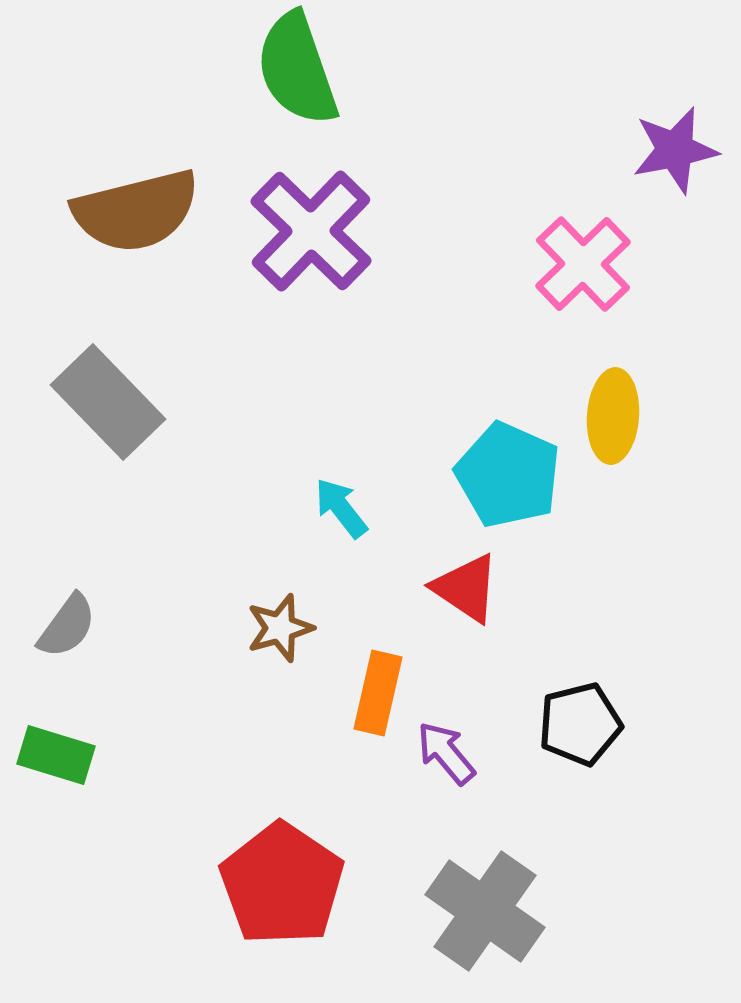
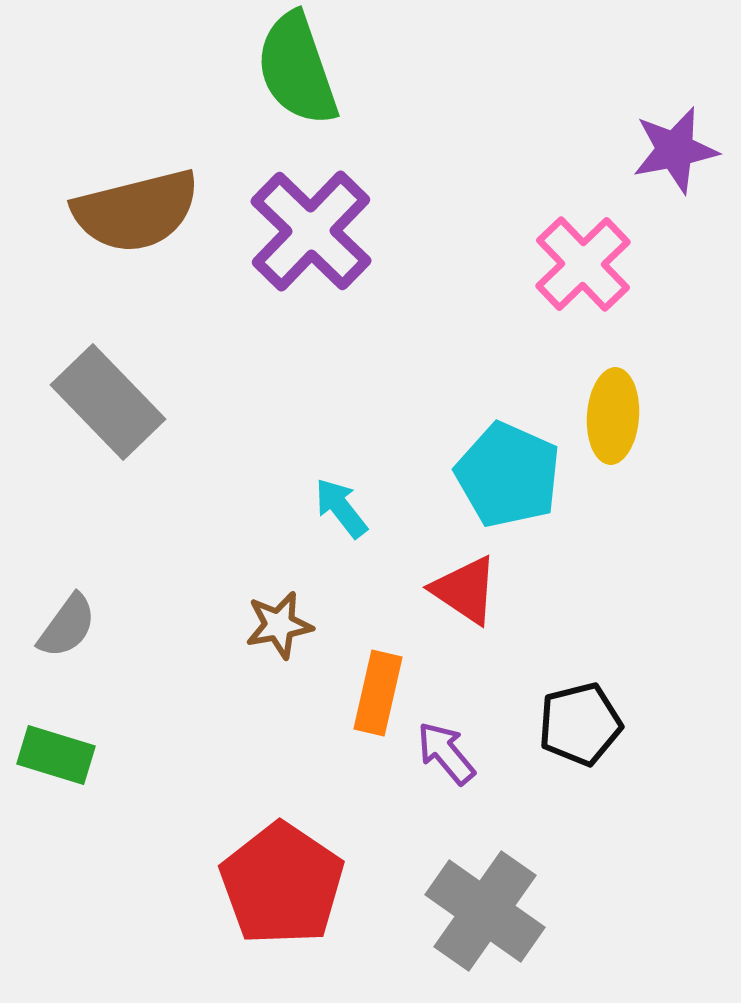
red triangle: moved 1 px left, 2 px down
brown star: moved 1 px left, 3 px up; rotated 6 degrees clockwise
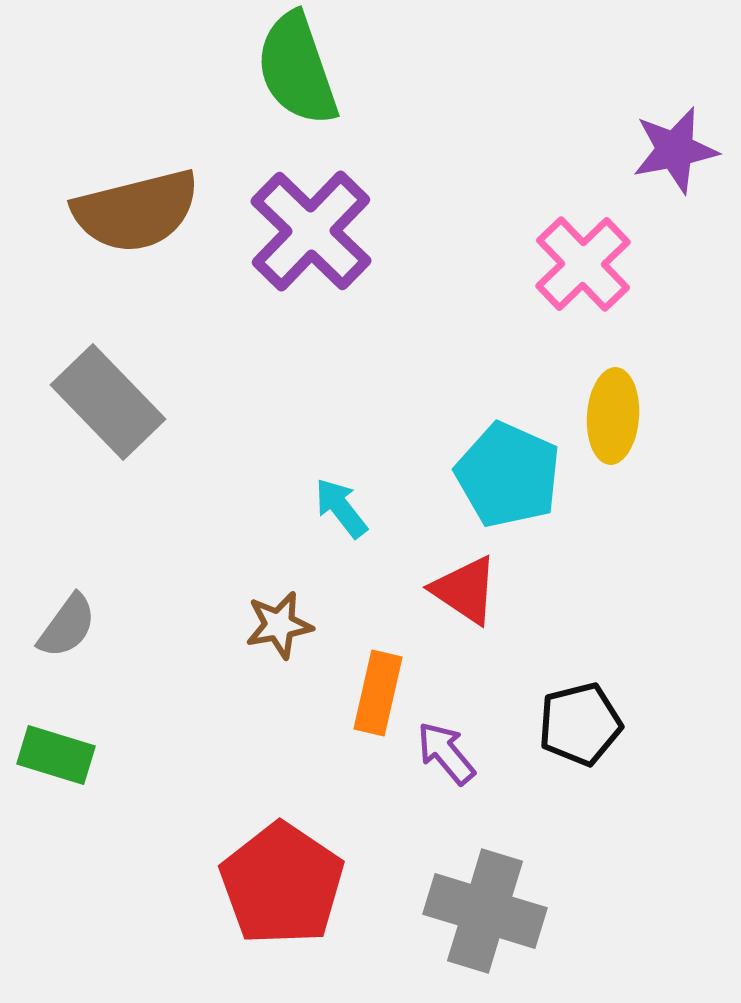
gray cross: rotated 18 degrees counterclockwise
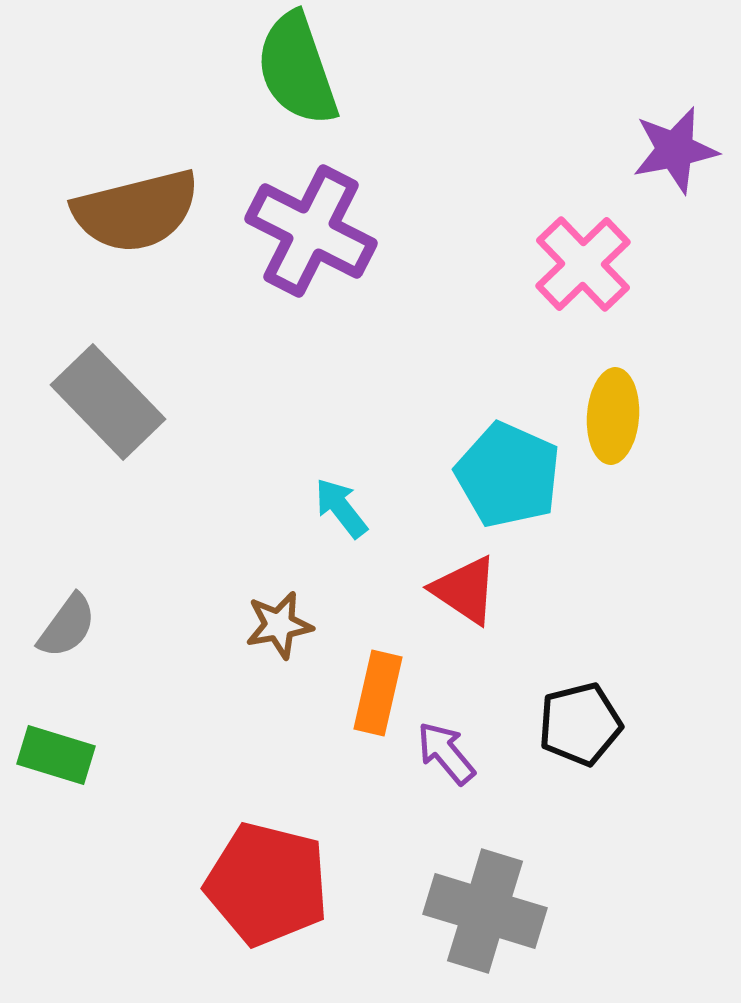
purple cross: rotated 17 degrees counterclockwise
red pentagon: moved 15 px left; rotated 20 degrees counterclockwise
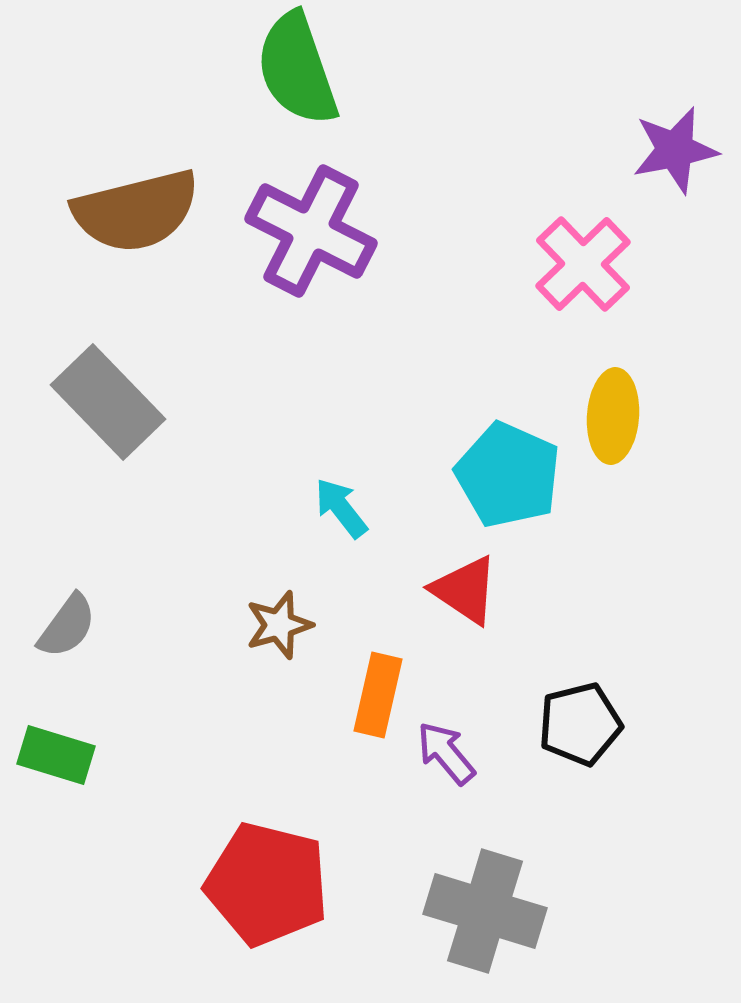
brown star: rotated 6 degrees counterclockwise
orange rectangle: moved 2 px down
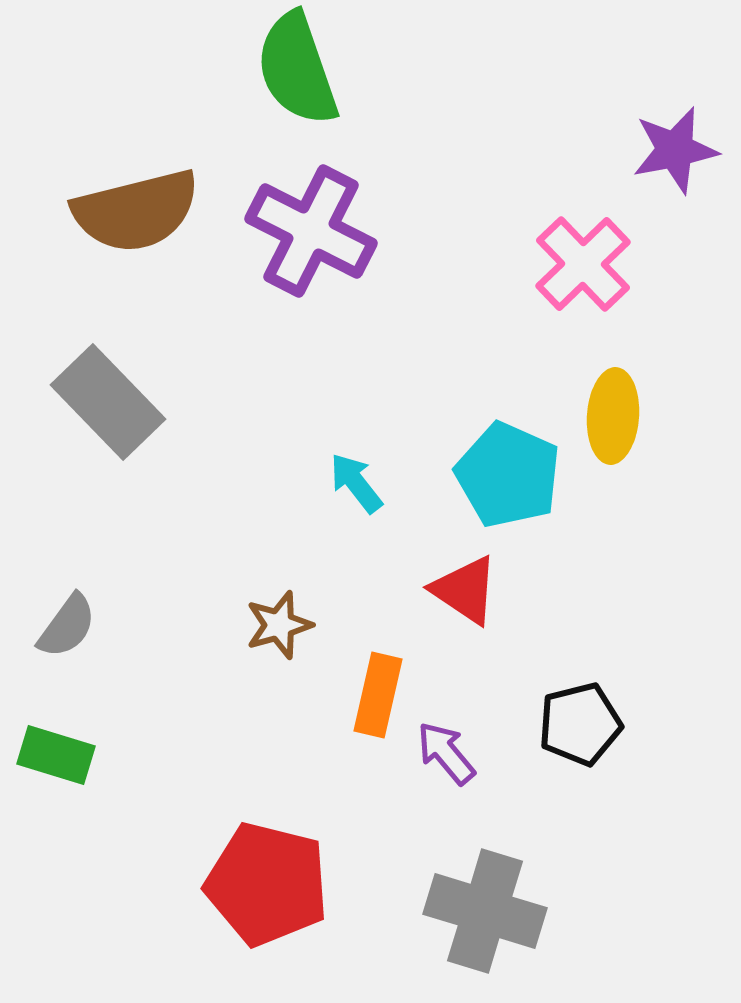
cyan arrow: moved 15 px right, 25 px up
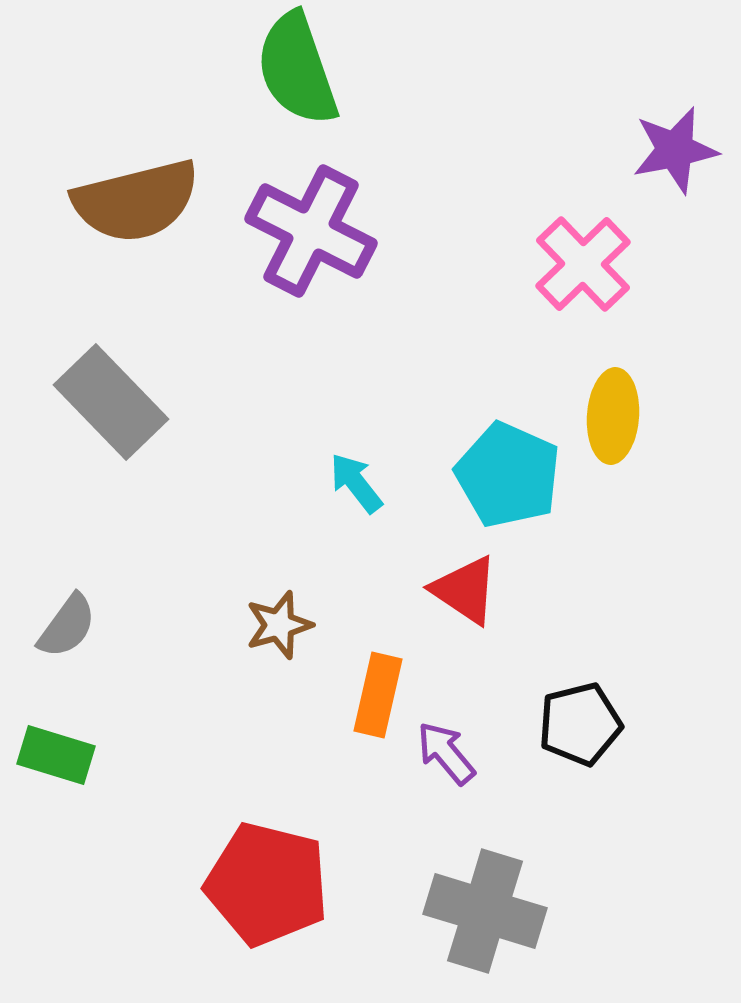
brown semicircle: moved 10 px up
gray rectangle: moved 3 px right
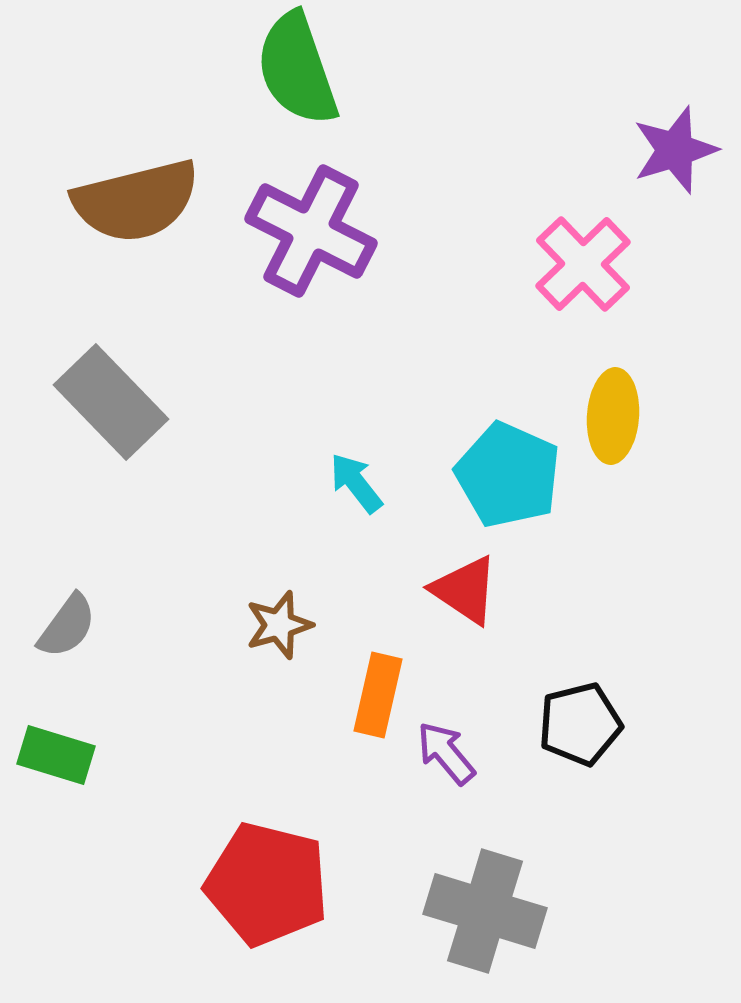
purple star: rotated 6 degrees counterclockwise
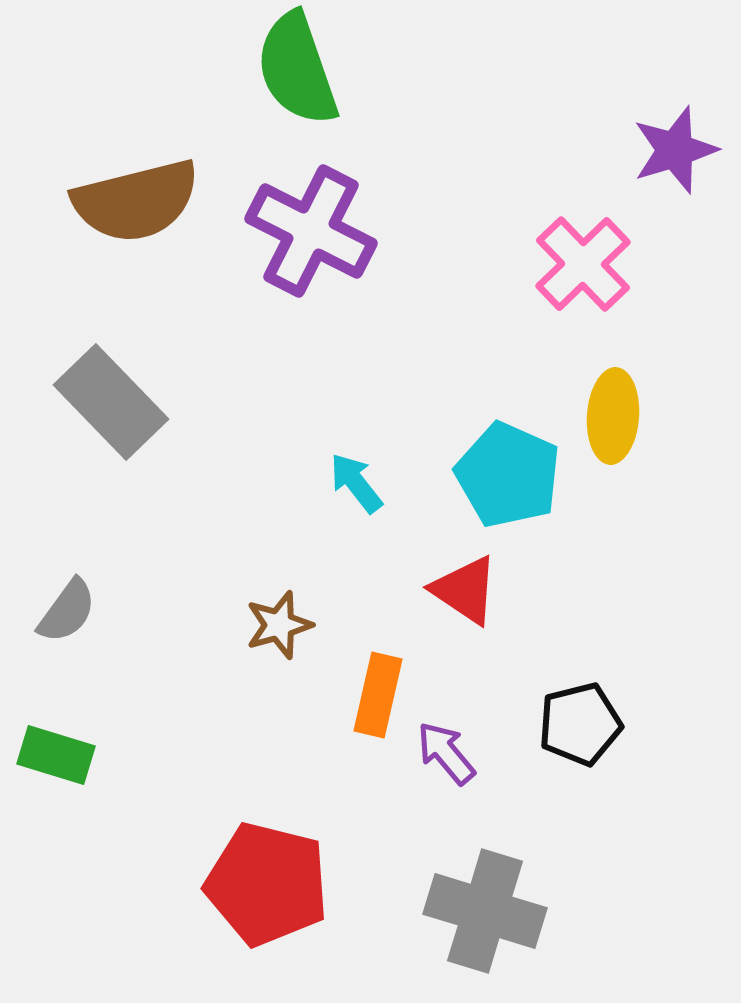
gray semicircle: moved 15 px up
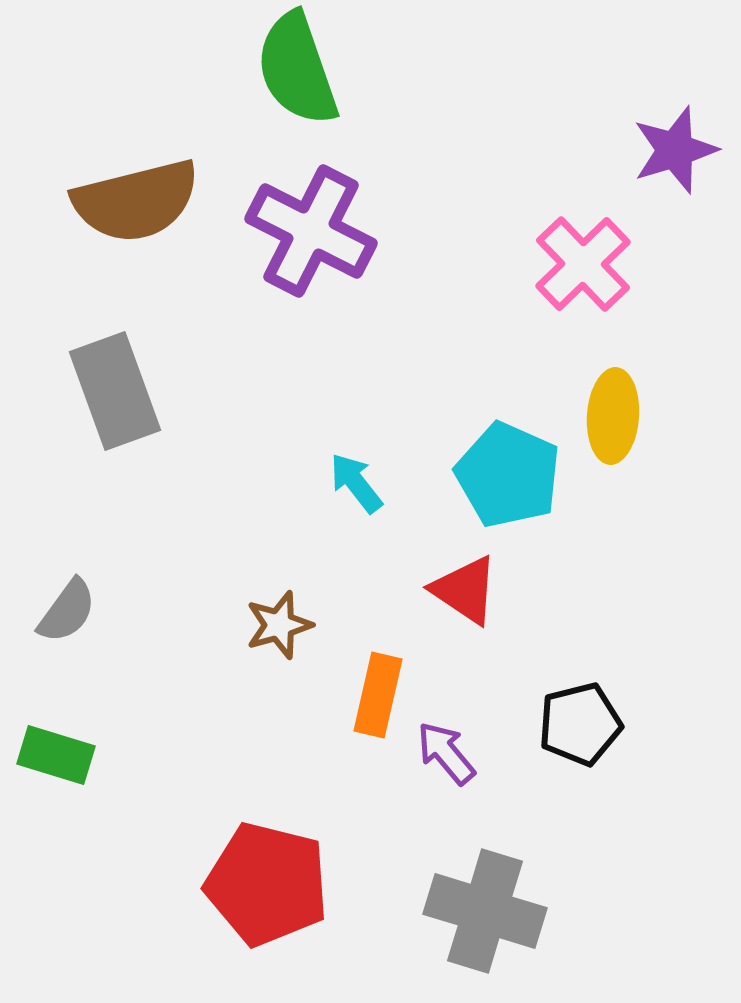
gray rectangle: moved 4 px right, 11 px up; rotated 24 degrees clockwise
